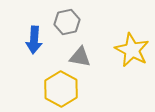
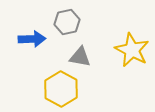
blue arrow: moved 2 px left, 1 px up; rotated 96 degrees counterclockwise
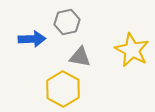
yellow hexagon: moved 2 px right
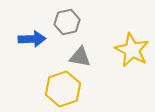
yellow hexagon: rotated 12 degrees clockwise
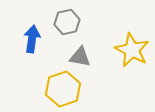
blue arrow: rotated 80 degrees counterclockwise
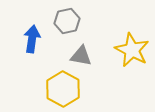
gray hexagon: moved 1 px up
gray triangle: moved 1 px right, 1 px up
yellow hexagon: rotated 12 degrees counterclockwise
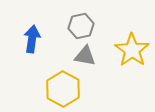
gray hexagon: moved 14 px right, 5 px down
yellow star: rotated 8 degrees clockwise
gray triangle: moved 4 px right
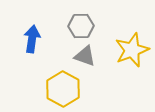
gray hexagon: rotated 10 degrees clockwise
yellow star: rotated 16 degrees clockwise
gray triangle: rotated 10 degrees clockwise
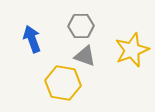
blue arrow: rotated 28 degrees counterclockwise
yellow hexagon: moved 6 px up; rotated 20 degrees counterclockwise
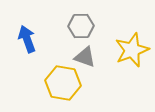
blue arrow: moved 5 px left
gray triangle: moved 1 px down
